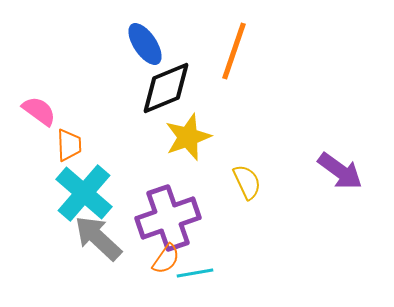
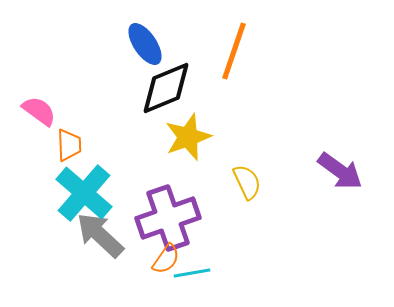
gray arrow: moved 2 px right, 3 px up
cyan line: moved 3 px left
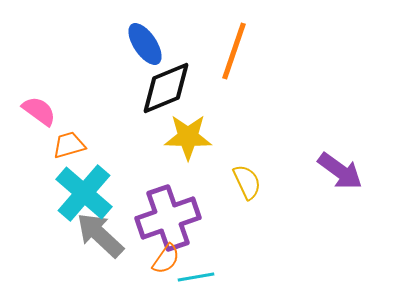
yellow star: rotated 21 degrees clockwise
orange trapezoid: rotated 104 degrees counterclockwise
cyan line: moved 4 px right, 4 px down
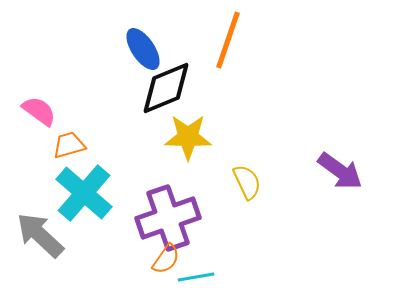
blue ellipse: moved 2 px left, 5 px down
orange line: moved 6 px left, 11 px up
gray arrow: moved 60 px left
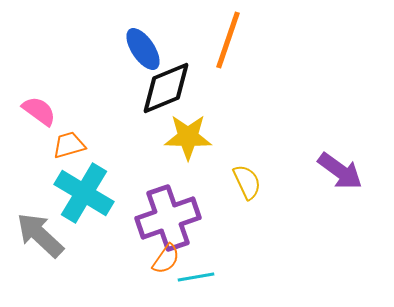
cyan cross: rotated 10 degrees counterclockwise
